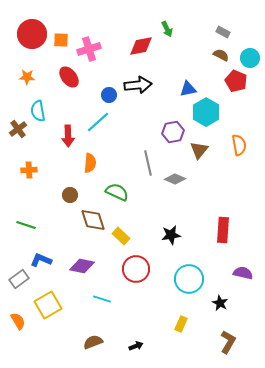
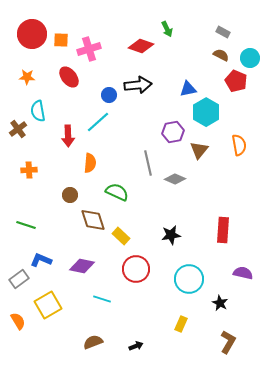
red diamond at (141, 46): rotated 30 degrees clockwise
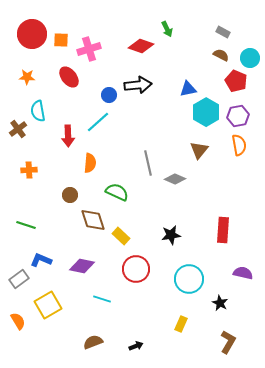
purple hexagon at (173, 132): moved 65 px right, 16 px up
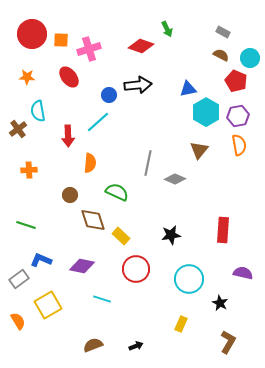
gray line at (148, 163): rotated 25 degrees clockwise
brown semicircle at (93, 342): moved 3 px down
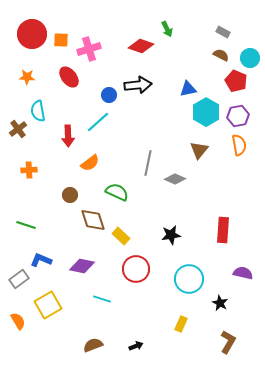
orange semicircle at (90, 163): rotated 48 degrees clockwise
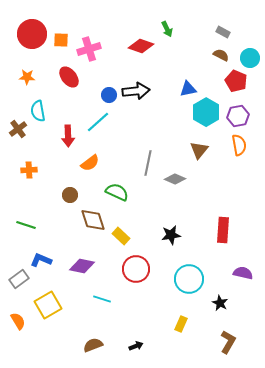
black arrow at (138, 85): moved 2 px left, 6 px down
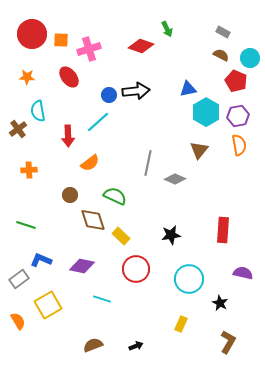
green semicircle at (117, 192): moved 2 px left, 4 px down
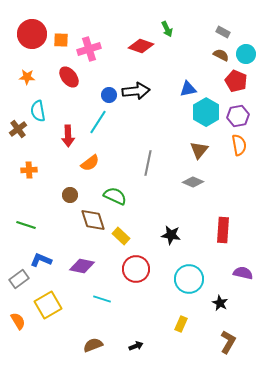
cyan circle at (250, 58): moved 4 px left, 4 px up
cyan line at (98, 122): rotated 15 degrees counterclockwise
gray diamond at (175, 179): moved 18 px right, 3 px down
black star at (171, 235): rotated 18 degrees clockwise
